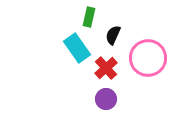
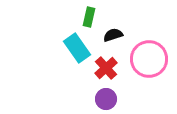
black semicircle: rotated 48 degrees clockwise
pink circle: moved 1 px right, 1 px down
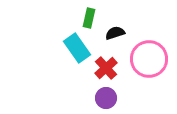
green rectangle: moved 1 px down
black semicircle: moved 2 px right, 2 px up
purple circle: moved 1 px up
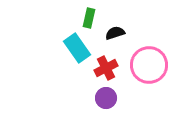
pink circle: moved 6 px down
red cross: rotated 15 degrees clockwise
